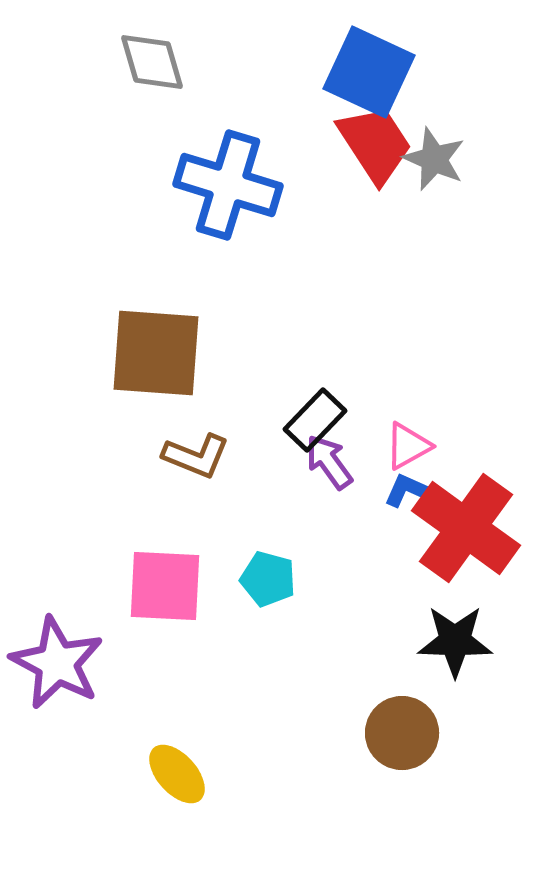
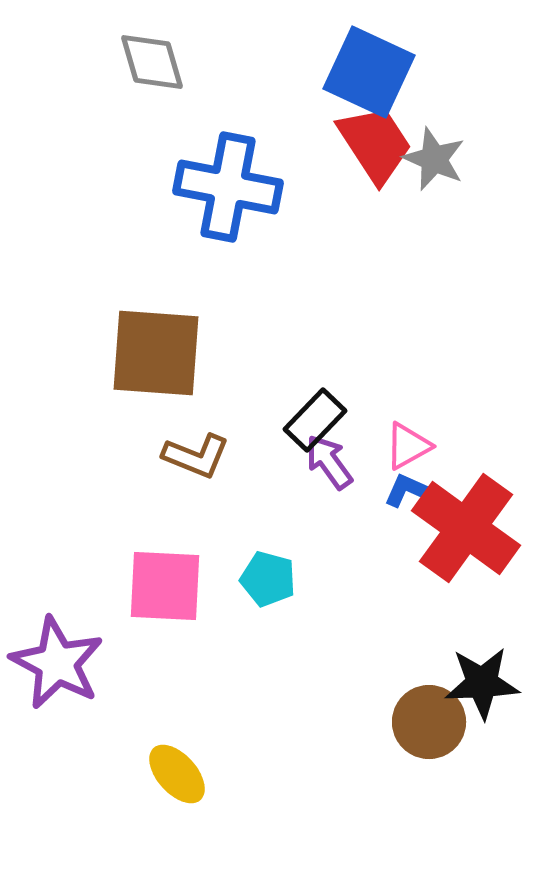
blue cross: moved 2 px down; rotated 6 degrees counterclockwise
black star: moved 27 px right, 42 px down; rotated 4 degrees counterclockwise
brown circle: moved 27 px right, 11 px up
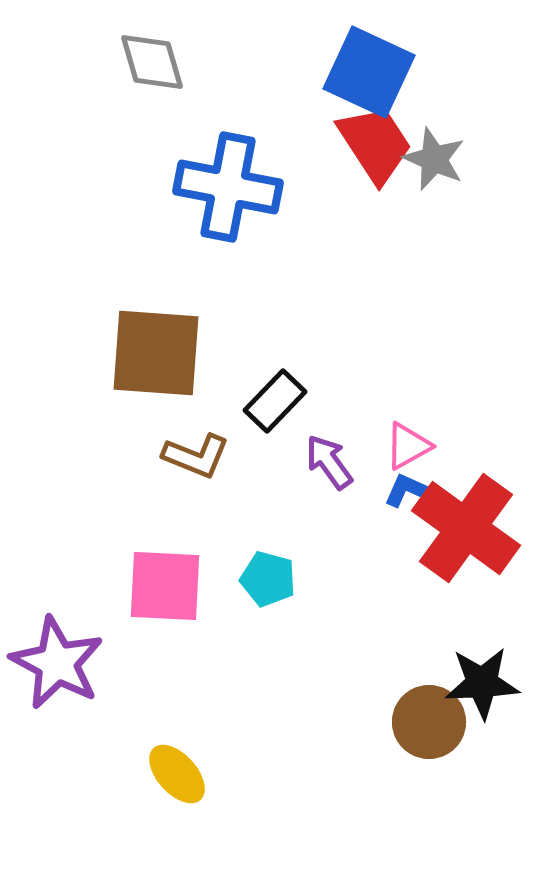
black rectangle: moved 40 px left, 19 px up
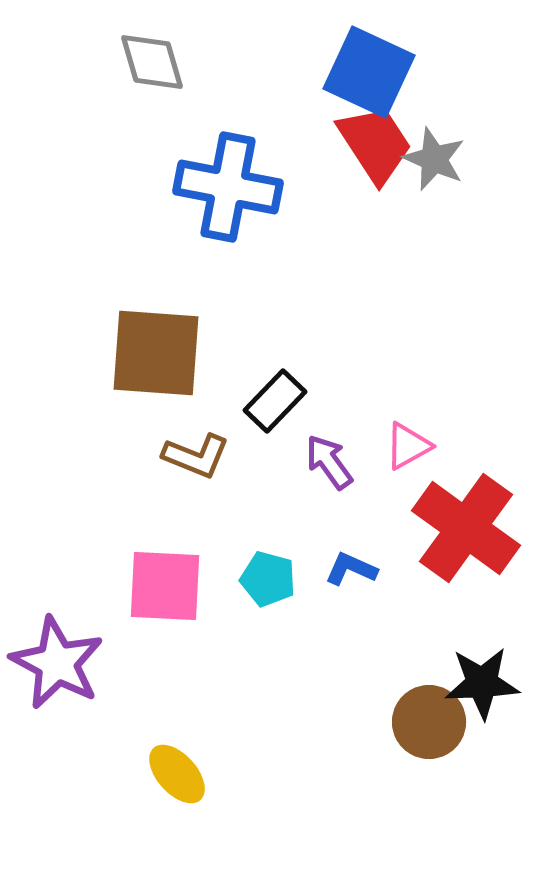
blue L-shape: moved 59 px left, 78 px down
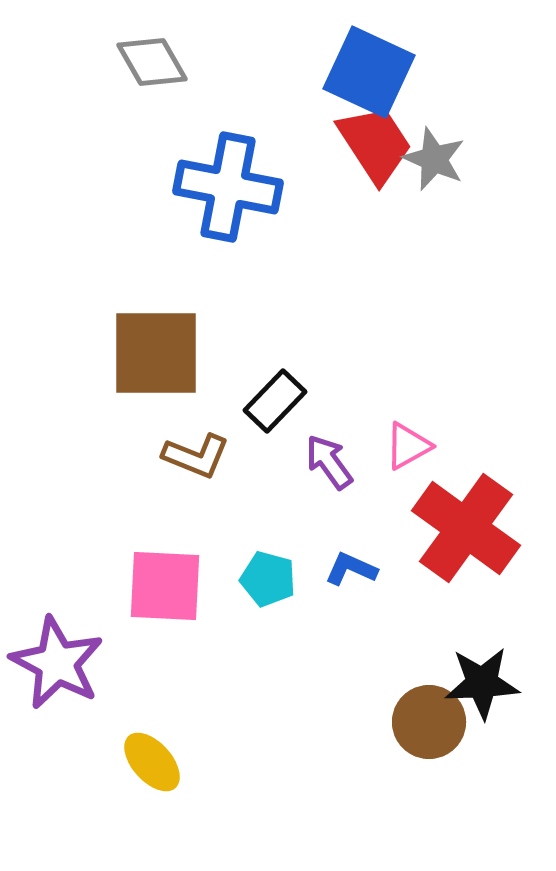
gray diamond: rotated 14 degrees counterclockwise
brown square: rotated 4 degrees counterclockwise
yellow ellipse: moved 25 px left, 12 px up
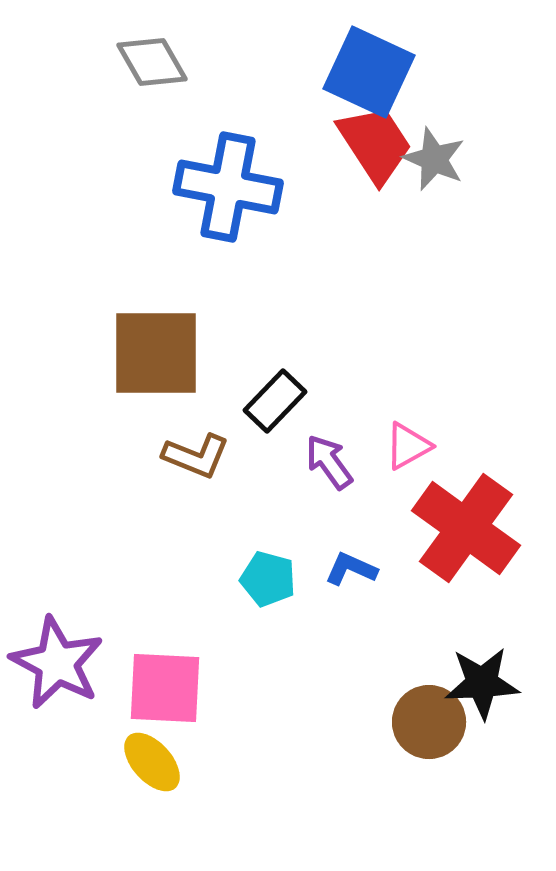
pink square: moved 102 px down
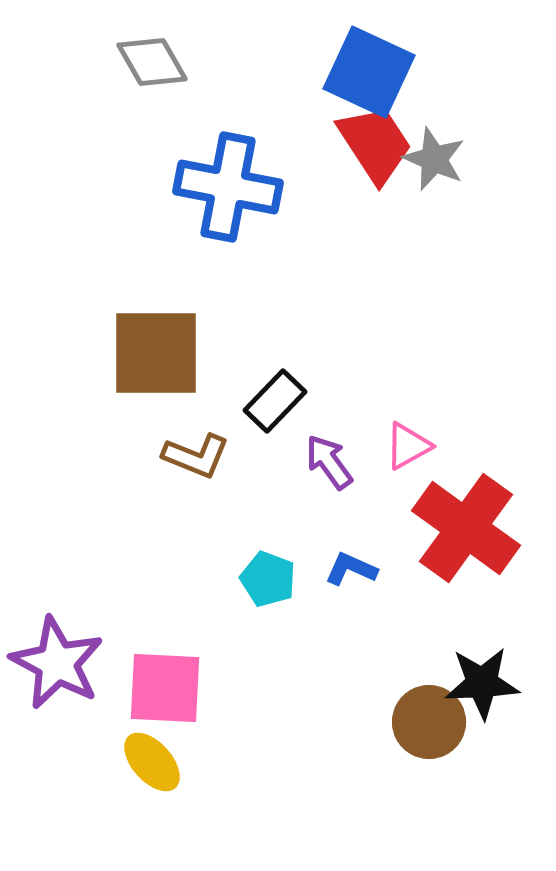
cyan pentagon: rotated 6 degrees clockwise
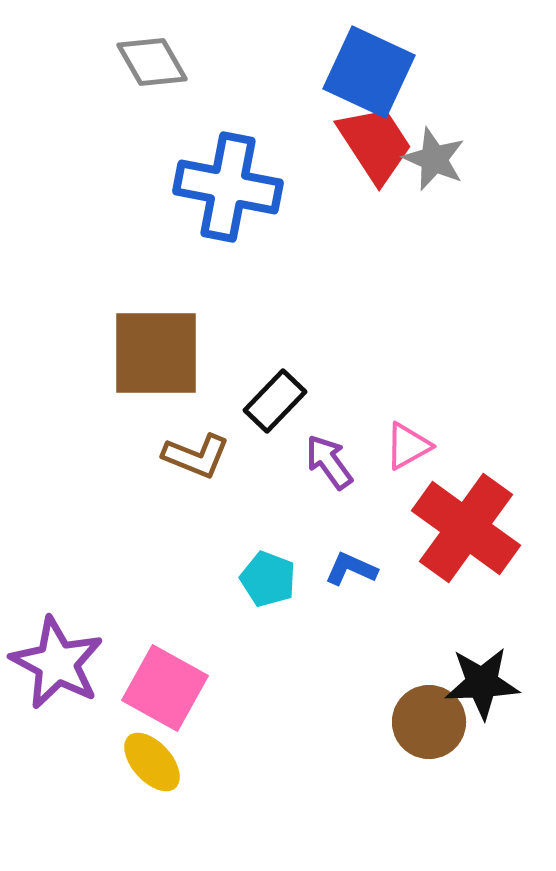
pink square: rotated 26 degrees clockwise
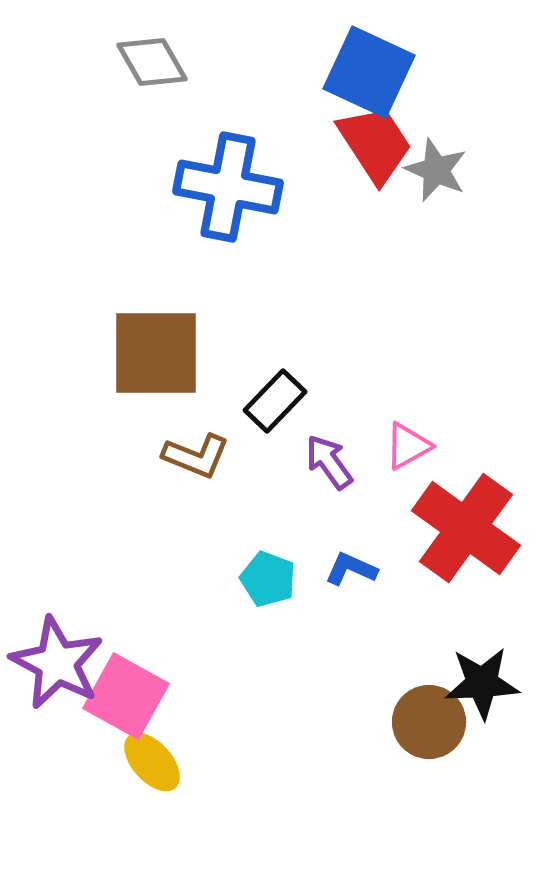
gray star: moved 2 px right, 11 px down
pink square: moved 39 px left, 8 px down
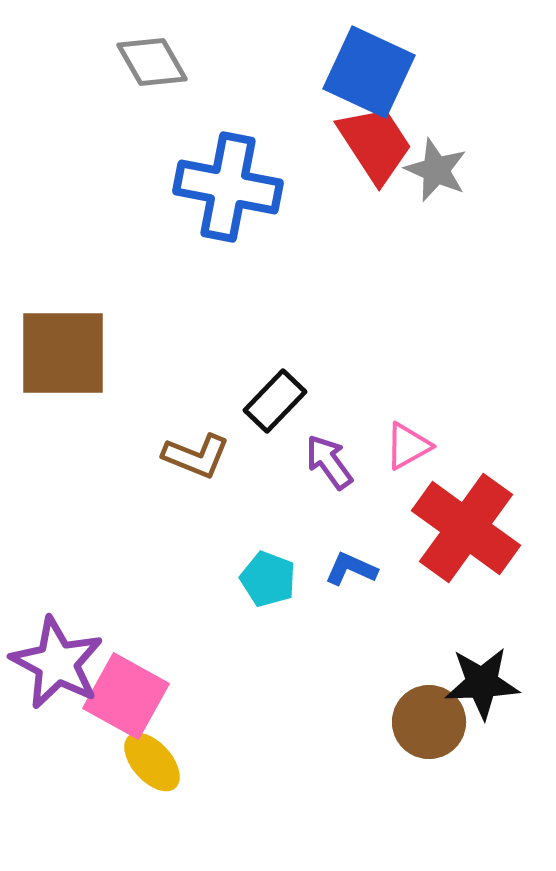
brown square: moved 93 px left
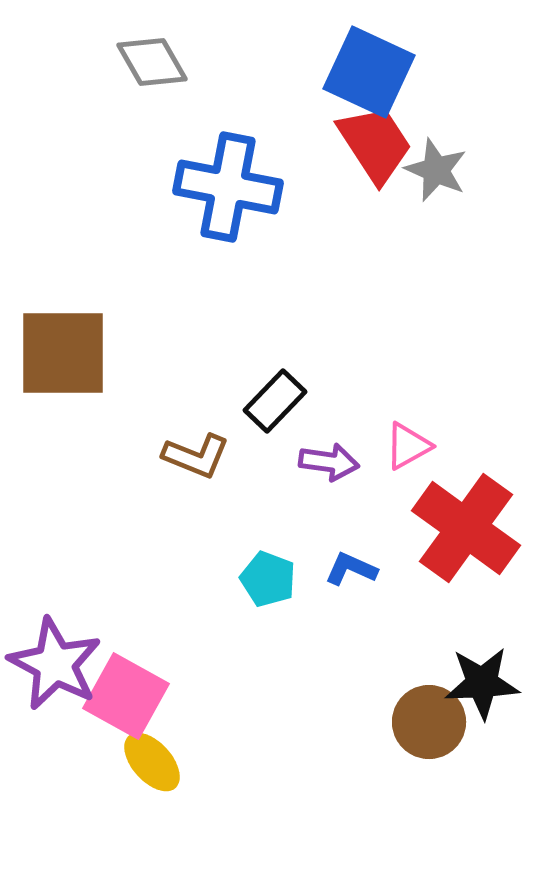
purple arrow: rotated 134 degrees clockwise
purple star: moved 2 px left, 1 px down
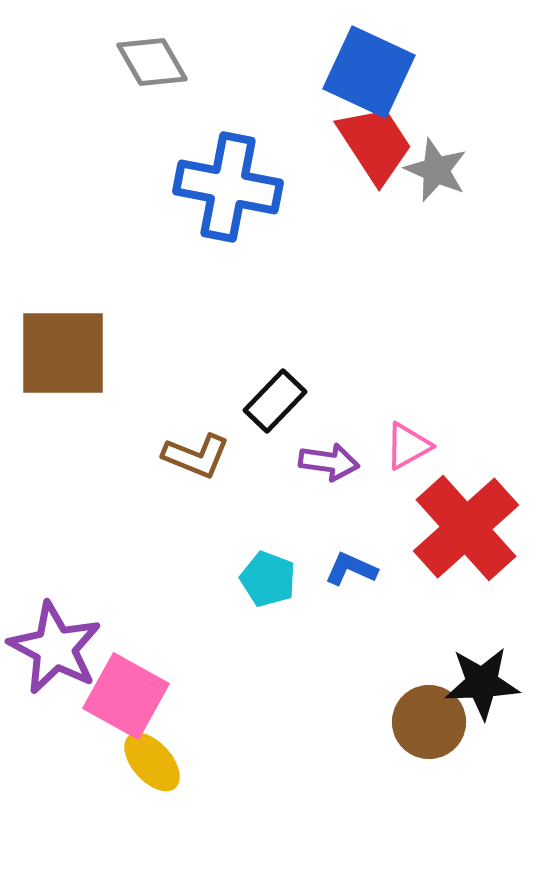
red cross: rotated 12 degrees clockwise
purple star: moved 16 px up
